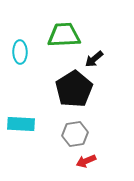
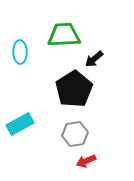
cyan rectangle: moved 1 px left; rotated 32 degrees counterclockwise
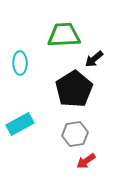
cyan ellipse: moved 11 px down
red arrow: rotated 12 degrees counterclockwise
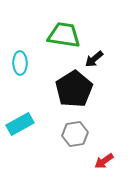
green trapezoid: rotated 12 degrees clockwise
red arrow: moved 18 px right
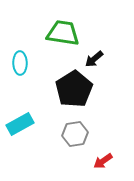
green trapezoid: moved 1 px left, 2 px up
red arrow: moved 1 px left
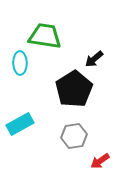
green trapezoid: moved 18 px left, 3 px down
gray hexagon: moved 1 px left, 2 px down
red arrow: moved 3 px left
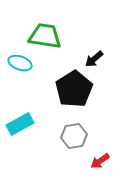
cyan ellipse: rotated 70 degrees counterclockwise
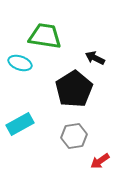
black arrow: moved 1 px right, 1 px up; rotated 66 degrees clockwise
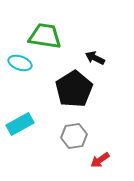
red arrow: moved 1 px up
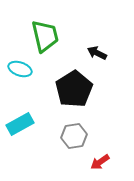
green trapezoid: rotated 68 degrees clockwise
black arrow: moved 2 px right, 5 px up
cyan ellipse: moved 6 px down
red arrow: moved 2 px down
